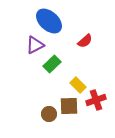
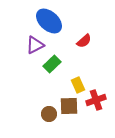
red semicircle: moved 1 px left
yellow rectangle: rotated 21 degrees clockwise
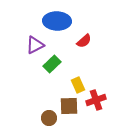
blue ellipse: moved 8 px right; rotated 40 degrees counterclockwise
brown circle: moved 4 px down
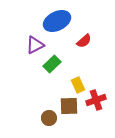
blue ellipse: rotated 28 degrees counterclockwise
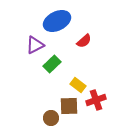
yellow rectangle: rotated 28 degrees counterclockwise
brown circle: moved 2 px right
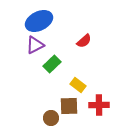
blue ellipse: moved 18 px left
red cross: moved 3 px right, 5 px down; rotated 18 degrees clockwise
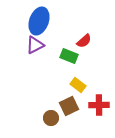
blue ellipse: rotated 44 degrees counterclockwise
green rectangle: moved 17 px right, 8 px up; rotated 66 degrees clockwise
brown square: rotated 24 degrees counterclockwise
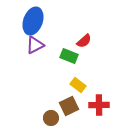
blue ellipse: moved 6 px left
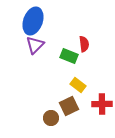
red semicircle: moved 3 px down; rotated 56 degrees counterclockwise
purple triangle: rotated 18 degrees counterclockwise
red cross: moved 3 px right, 1 px up
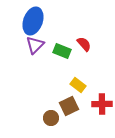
red semicircle: rotated 35 degrees counterclockwise
green rectangle: moved 7 px left, 5 px up
